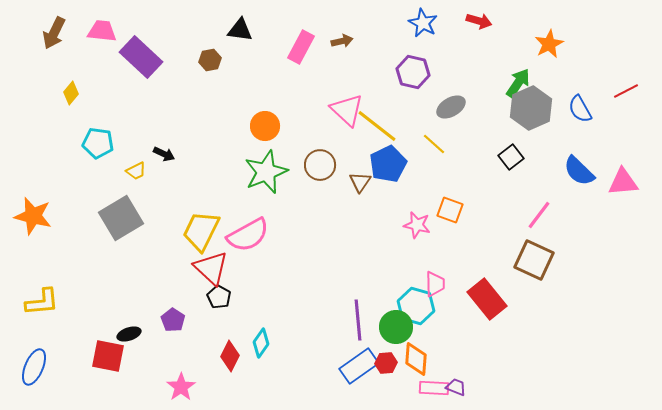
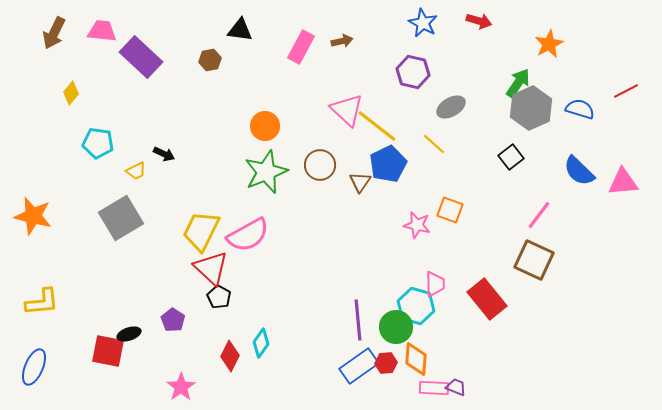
blue semicircle at (580, 109): rotated 136 degrees clockwise
red square at (108, 356): moved 5 px up
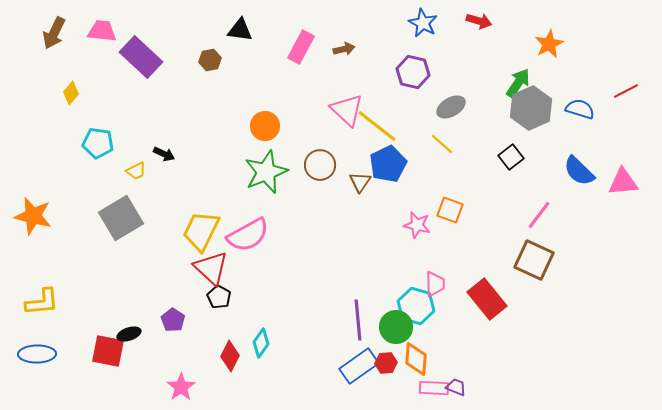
brown arrow at (342, 41): moved 2 px right, 8 px down
yellow line at (434, 144): moved 8 px right
blue ellipse at (34, 367): moved 3 px right, 13 px up; rotated 66 degrees clockwise
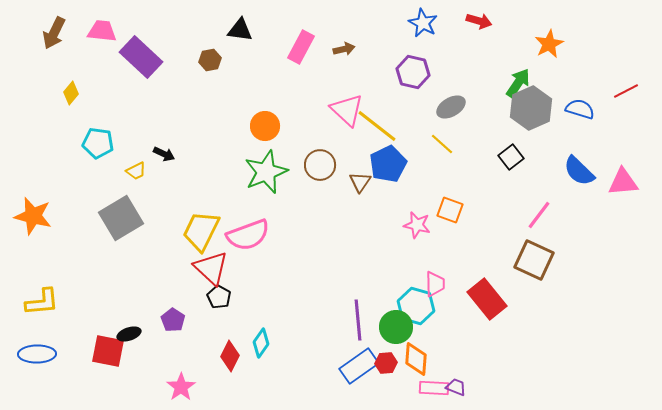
pink semicircle at (248, 235): rotated 9 degrees clockwise
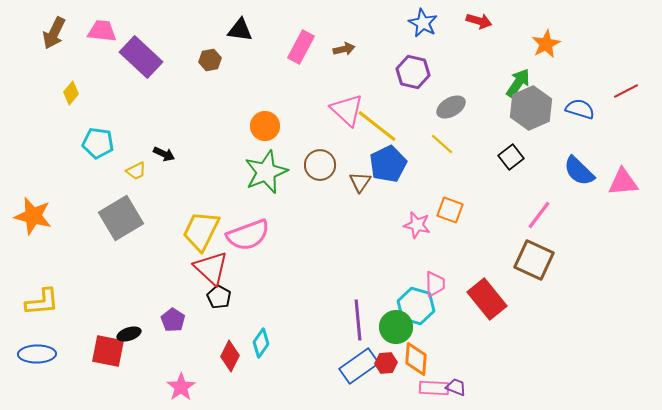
orange star at (549, 44): moved 3 px left
